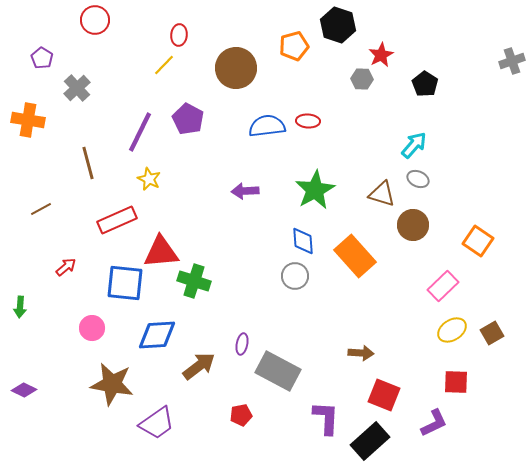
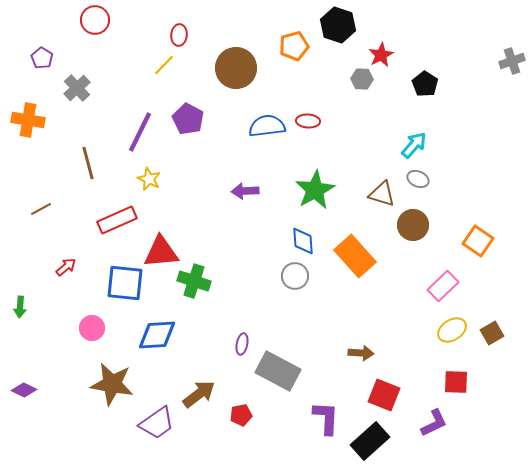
brown arrow at (199, 366): moved 28 px down
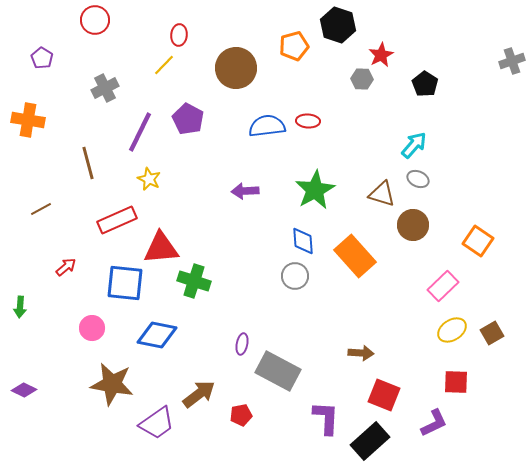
gray cross at (77, 88): moved 28 px right; rotated 16 degrees clockwise
red triangle at (161, 252): moved 4 px up
blue diamond at (157, 335): rotated 15 degrees clockwise
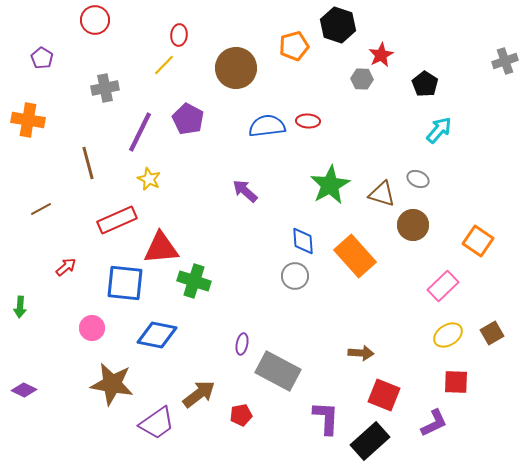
gray cross at (512, 61): moved 7 px left
gray cross at (105, 88): rotated 16 degrees clockwise
cyan arrow at (414, 145): moved 25 px right, 15 px up
green star at (315, 190): moved 15 px right, 5 px up
purple arrow at (245, 191): rotated 44 degrees clockwise
yellow ellipse at (452, 330): moved 4 px left, 5 px down
